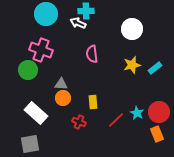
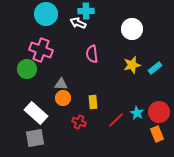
green circle: moved 1 px left, 1 px up
gray square: moved 5 px right, 6 px up
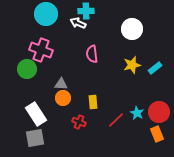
white rectangle: moved 1 px down; rotated 15 degrees clockwise
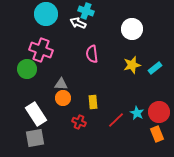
cyan cross: rotated 21 degrees clockwise
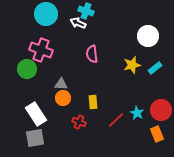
white circle: moved 16 px right, 7 px down
red circle: moved 2 px right, 2 px up
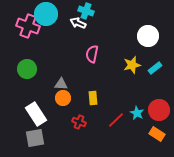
pink cross: moved 13 px left, 24 px up
pink semicircle: rotated 18 degrees clockwise
yellow rectangle: moved 4 px up
red circle: moved 2 px left
orange rectangle: rotated 35 degrees counterclockwise
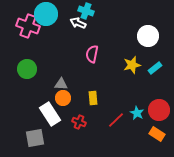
white rectangle: moved 14 px right
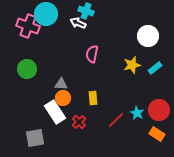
white rectangle: moved 5 px right, 2 px up
red cross: rotated 24 degrees clockwise
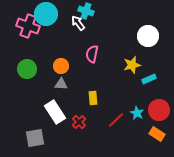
white arrow: rotated 28 degrees clockwise
cyan rectangle: moved 6 px left, 11 px down; rotated 16 degrees clockwise
orange circle: moved 2 px left, 32 px up
